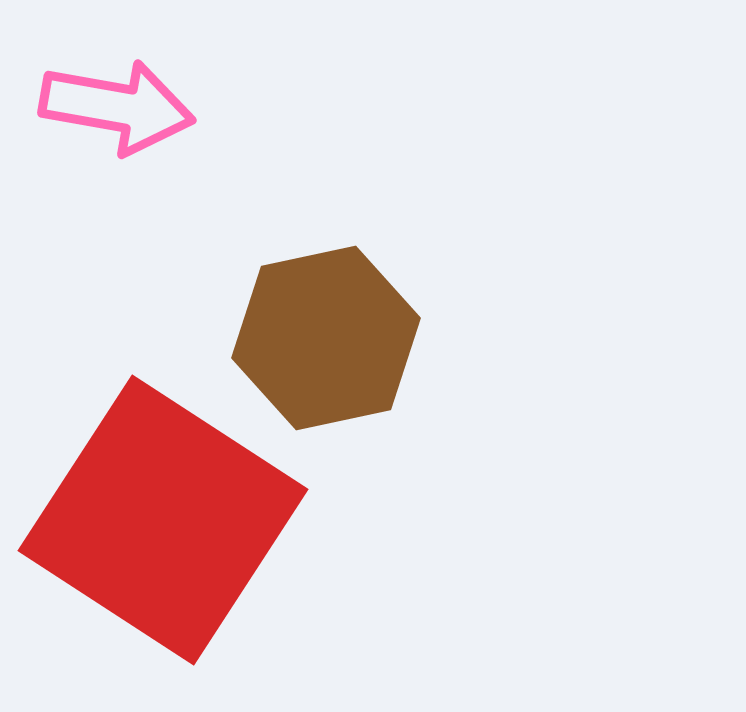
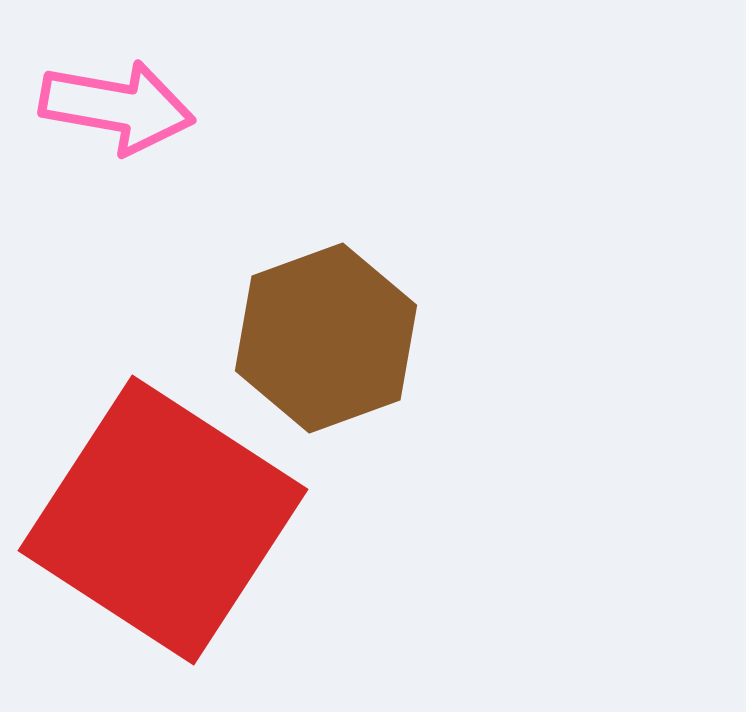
brown hexagon: rotated 8 degrees counterclockwise
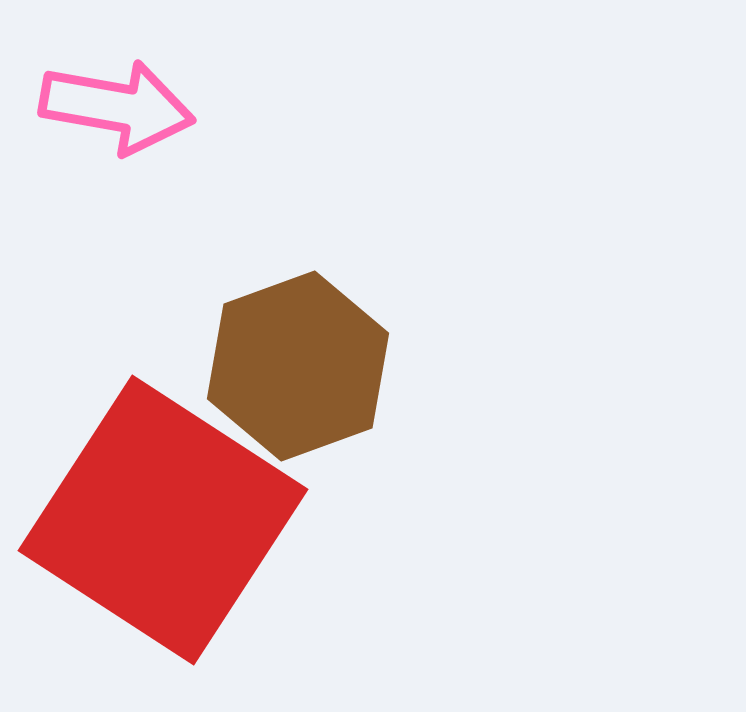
brown hexagon: moved 28 px left, 28 px down
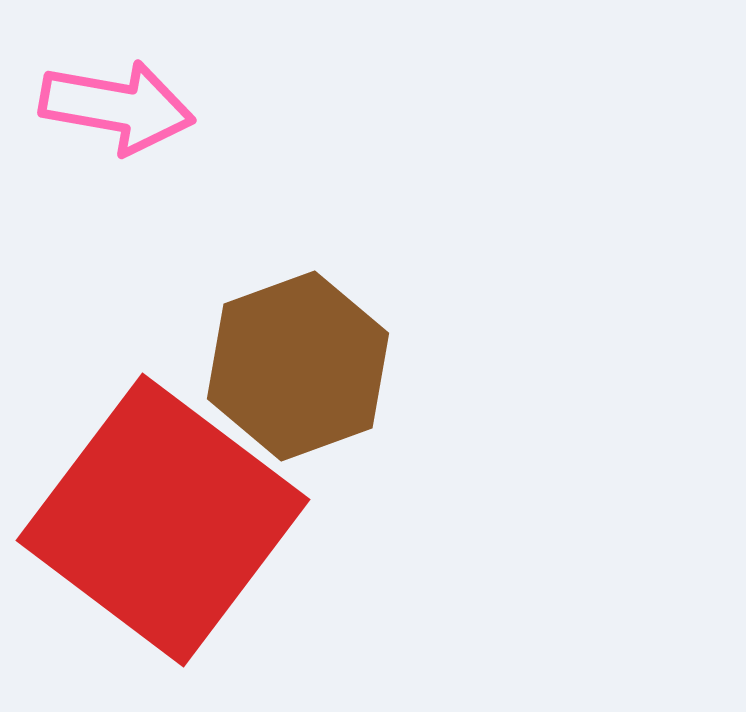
red square: rotated 4 degrees clockwise
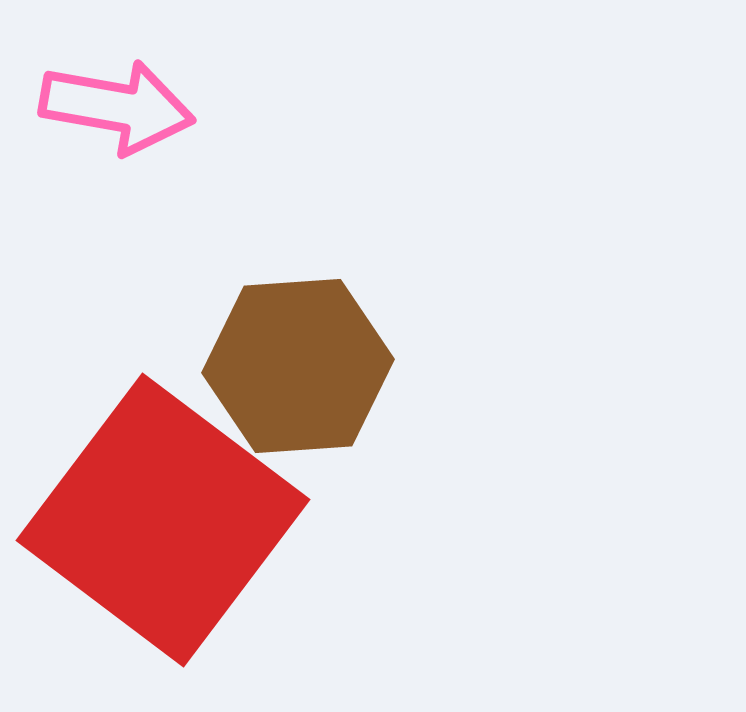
brown hexagon: rotated 16 degrees clockwise
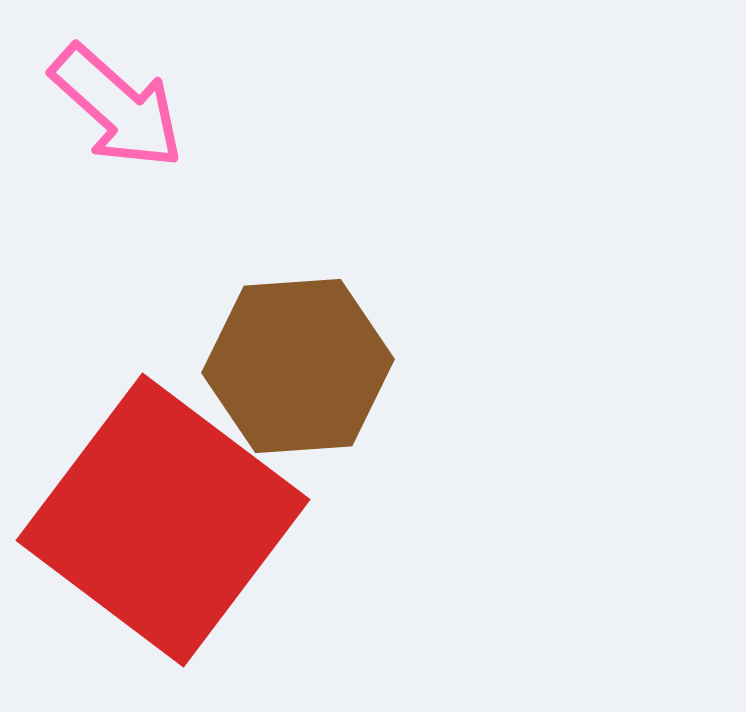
pink arrow: rotated 32 degrees clockwise
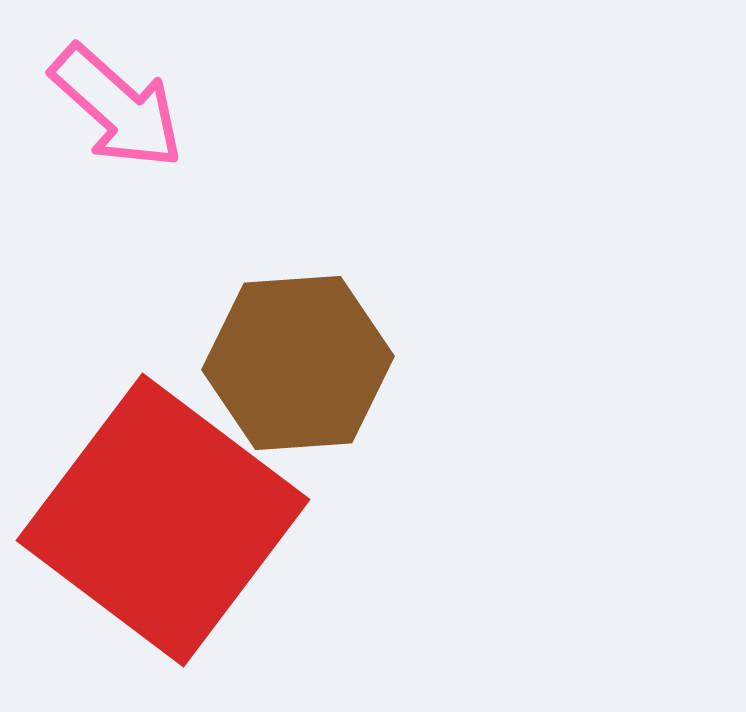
brown hexagon: moved 3 px up
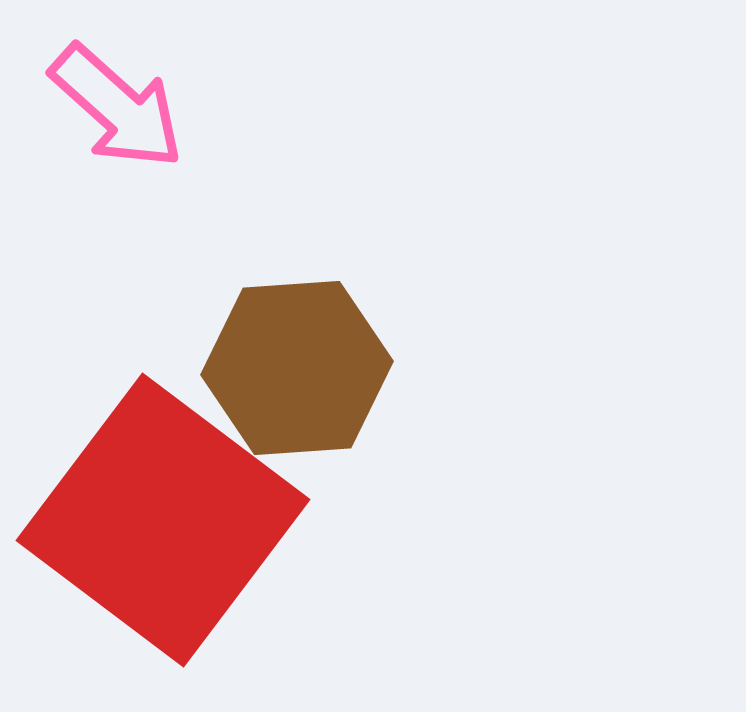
brown hexagon: moved 1 px left, 5 px down
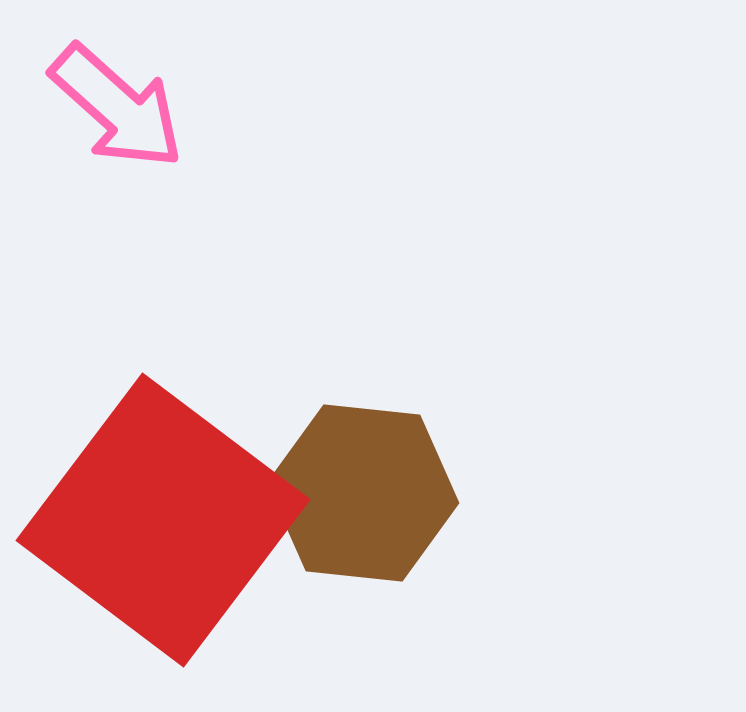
brown hexagon: moved 66 px right, 125 px down; rotated 10 degrees clockwise
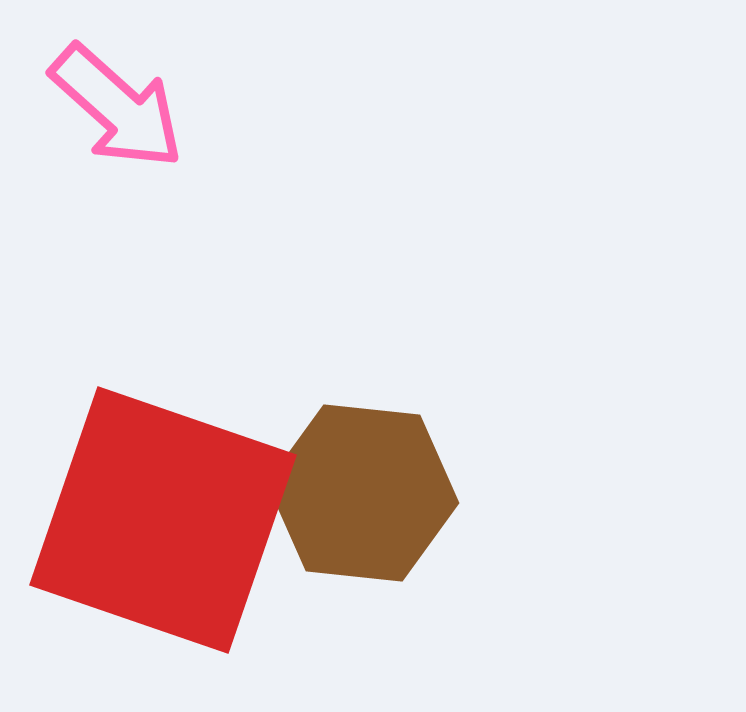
red square: rotated 18 degrees counterclockwise
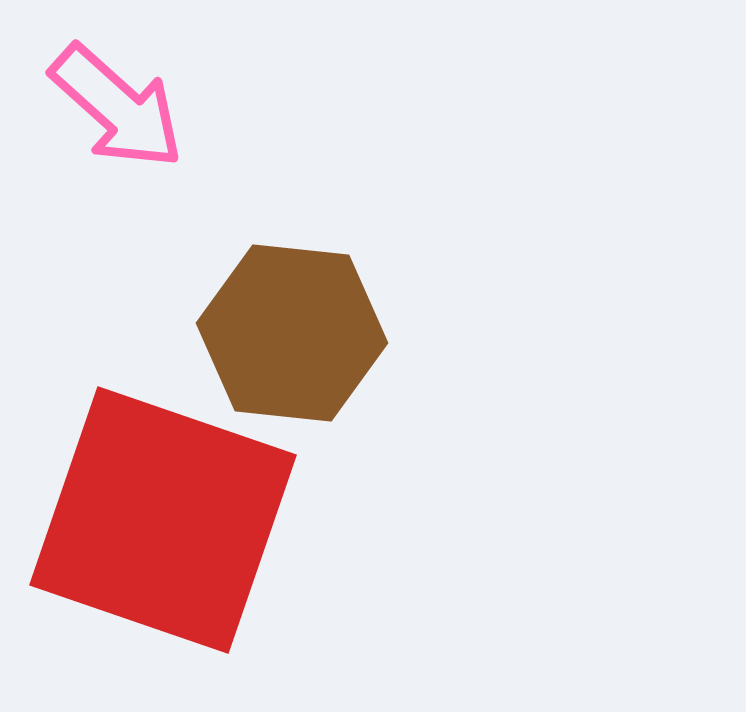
brown hexagon: moved 71 px left, 160 px up
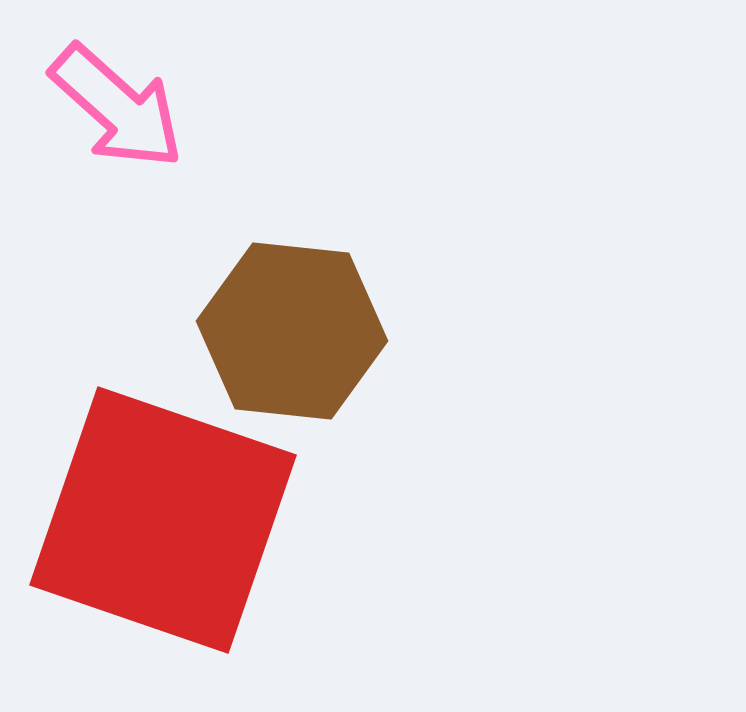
brown hexagon: moved 2 px up
